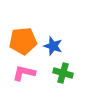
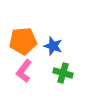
pink L-shape: moved 2 px up; rotated 65 degrees counterclockwise
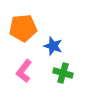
orange pentagon: moved 13 px up
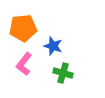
pink L-shape: moved 7 px up
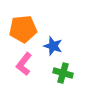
orange pentagon: moved 1 px down
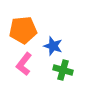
orange pentagon: moved 1 px down
green cross: moved 3 px up
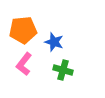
blue star: moved 1 px right, 4 px up
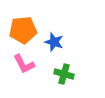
pink L-shape: rotated 65 degrees counterclockwise
green cross: moved 1 px right, 4 px down
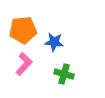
blue star: rotated 12 degrees counterclockwise
pink L-shape: rotated 110 degrees counterclockwise
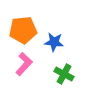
green cross: rotated 12 degrees clockwise
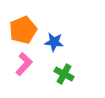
orange pentagon: rotated 16 degrees counterclockwise
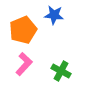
blue star: moved 27 px up
green cross: moved 3 px left, 3 px up
